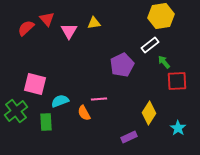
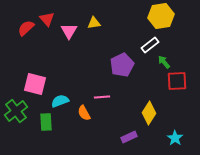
pink line: moved 3 px right, 2 px up
cyan star: moved 3 px left, 10 px down
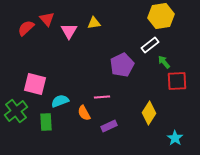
purple rectangle: moved 20 px left, 11 px up
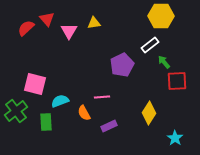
yellow hexagon: rotated 10 degrees clockwise
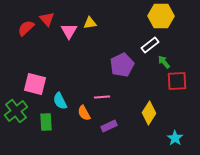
yellow triangle: moved 4 px left
cyan semicircle: rotated 96 degrees counterclockwise
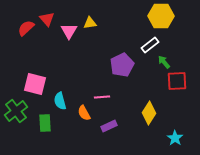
cyan semicircle: rotated 12 degrees clockwise
green rectangle: moved 1 px left, 1 px down
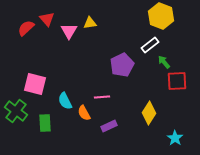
yellow hexagon: rotated 20 degrees clockwise
cyan semicircle: moved 5 px right; rotated 12 degrees counterclockwise
green cross: rotated 15 degrees counterclockwise
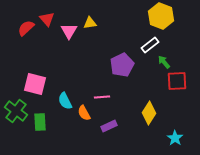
green rectangle: moved 5 px left, 1 px up
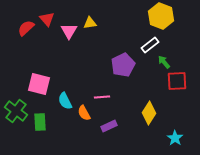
purple pentagon: moved 1 px right
pink square: moved 4 px right
